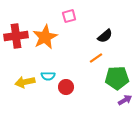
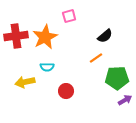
cyan semicircle: moved 1 px left, 9 px up
red circle: moved 4 px down
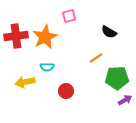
black semicircle: moved 4 px right, 4 px up; rotated 70 degrees clockwise
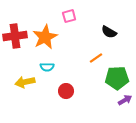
red cross: moved 1 px left
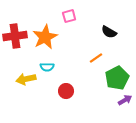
green pentagon: rotated 25 degrees counterclockwise
yellow arrow: moved 1 px right, 3 px up
